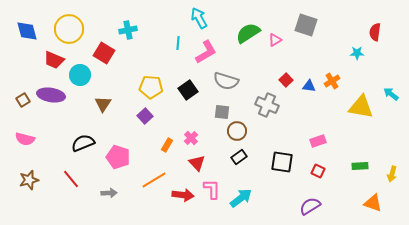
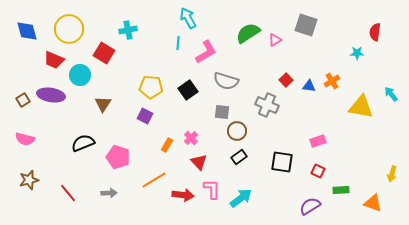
cyan arrow at (199, 18): moved 11 px left
cyan arrow at (391, 94): rotated 14 degrees clockwise
purple square at (145, 116): rotated 21 degrees counterclockwise
red triangle at (197, 163): moved 2 px right, 1 px up
green rectangle at (360, 166): moved 19 px left, 24 px down
red line at (71, 179): moved 3 px left, 14 px down
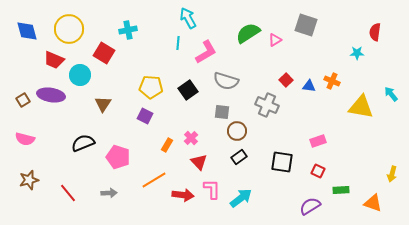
orange cross at (332, 81): rotated 35 degrees counterclockwise
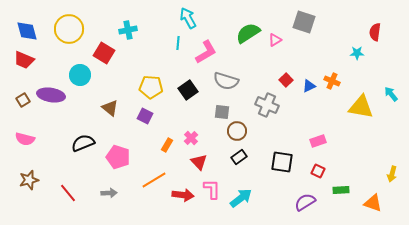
gray square at (306, 25): moved 2 px left, 3 px up
red trapezoid at (54, 60): moved 30 px left
blue triangle at (309, 86): rotated 32 degrees counterclockwise
brown triangle at (103, 104): moved 7 px right, 4 px down; rotated 24 degrees counterclockwise
purple semicircle at (310, 206): moved 5 px left, 4 px up
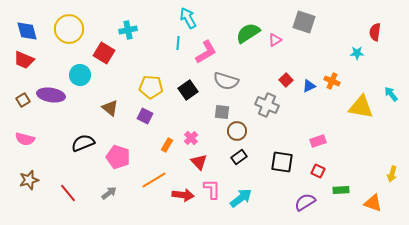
gray arrow at (109, 193): rotated 35 degrees counterclockwise
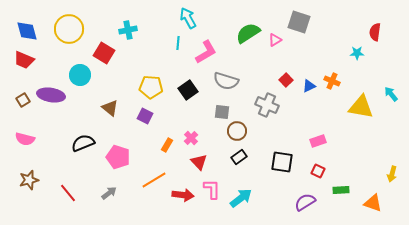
gray square at (304, 22): moved 5 px left
